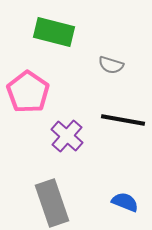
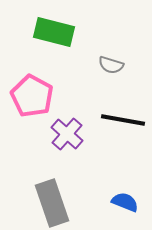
pink pentagon: moved 4 px right, 4 px down; rotated 6 degrees counterclockwise
purple cross: moved 2 px up
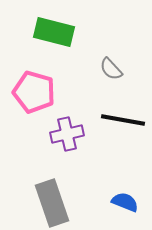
gray semicircle: moved 4 px down; rotated 30 degrees clockwise
pink pentagon: moved 2 px right, 4 px up; rotated 12 degrees counterclockwise
purple cross: rotated 36 degrees clockwise
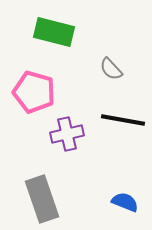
gray rectangle: moved 10 px left, 4 px up
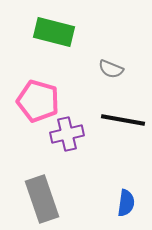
gray semicircle: rotated 25 degrees counterclockwise
pink pentagon: moved 4 px right, 9 px down
blue semicircle: moved 1 px right, 1 px down; rotated 76 degrees clockwise
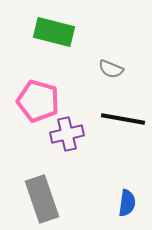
black line: moved 1 px up
blue semicircle: moved 1 px right
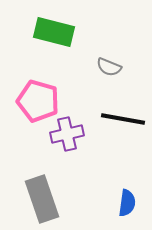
gray semicircle: moved 2 px left, 2 px up
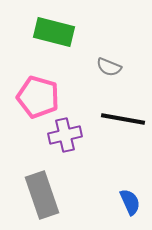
pink pentagon: moved 4 px up
purple cross: moved 2 px left, 1 px down
gray rectangle: moved 4 px up
blue semicircle: moved 3 px right, 1 px up; rotated 32 degrees counterclockwise
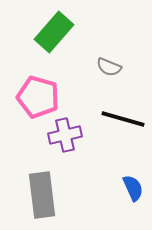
green rectangle: rotated 63 degrees counterclockwise
black line: rotated 6 degrees clockwise
gray rectangle: rotated 12 degrees clockwise
blue semicircle: moved 3 px right, 14 px up
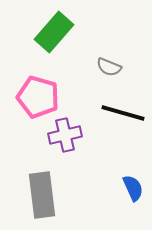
black line: moved 6 px up
